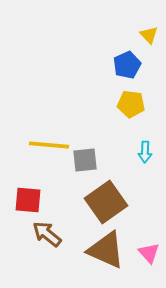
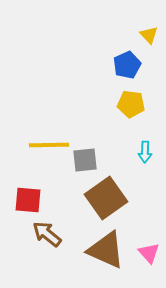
yellow line: rotated 6 degrees counterclockwise
brown square: moved 4 px up
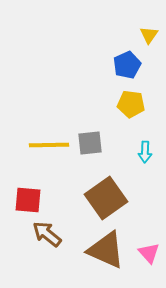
yellow triangle: rotated 18 degrees clockwise
gray square: moved 5 px right, 17 px up
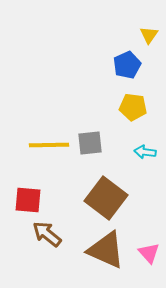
yellow pentagon: moved 2 px right, 3 px down
cyan arrow: rotated 95 degrees clockwise
brown square: rotated 18 degrees counterclockwise
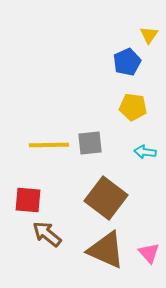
blue pentagon: moved 3 px up
